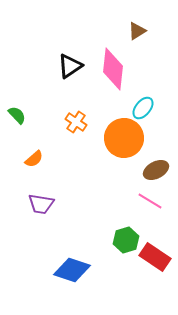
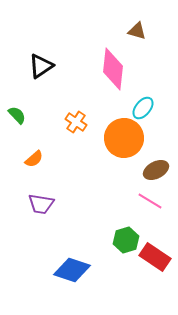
brown triangle: rotated 48 degrees clockwise
black triangle: moved 29 px left
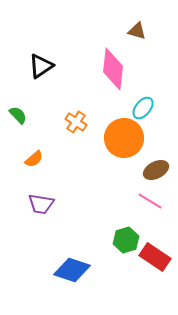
green semicircle: moved 1 px right
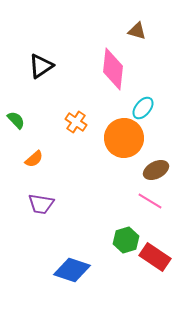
green semicircle: moved 2 px left, 5 px down
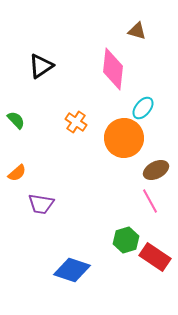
orange semicircle: moved 17 px left, 14 px down
pink line: rotated 30 degrees clockwise
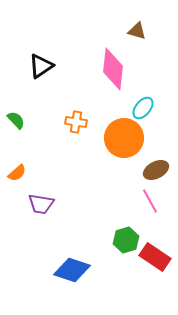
orange cross: rotated 25 degrees counterclockwise
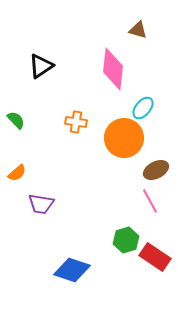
brown triangle: moved 1 px right, 1 px up
